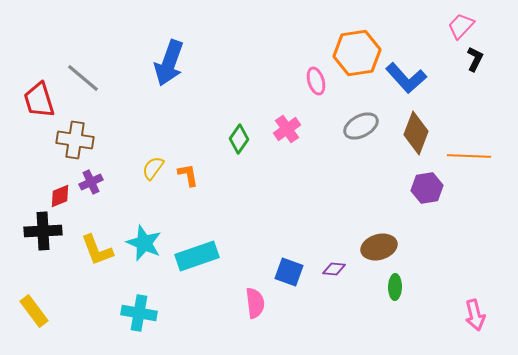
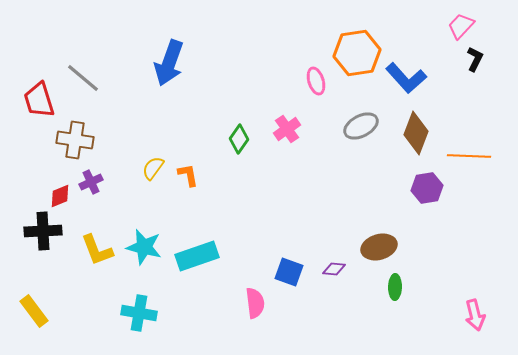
cyan star: moved 4 px down; rotated 9 degrees counterclockwise
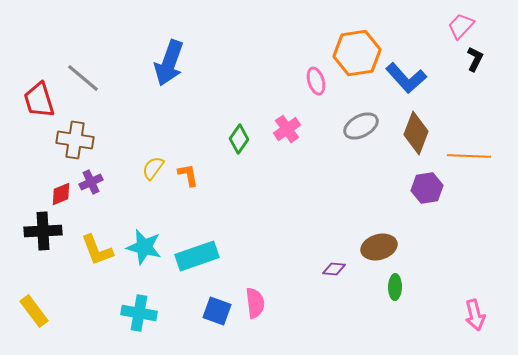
red diamond: moved 1 px right, 2 px up
blue square: moved 72 px left, 39 px down
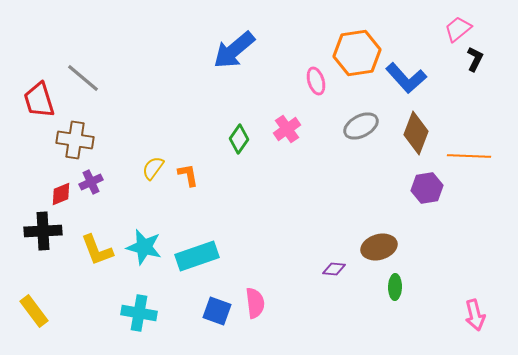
pink trapezoid: moved 3 px left, 3 px down; rotated 8 degrees clockwise
blue arrow: moved 65 px right, 13 px up; rotated 30 degrees clockwise
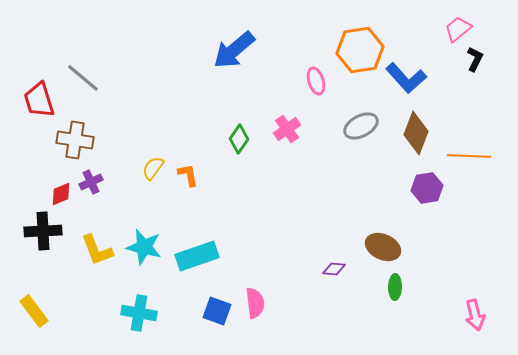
orange hexagon: moved 3 px right, 3 px up
brown ellipse: moved 4 px right; rotated 40 degrees clockwise
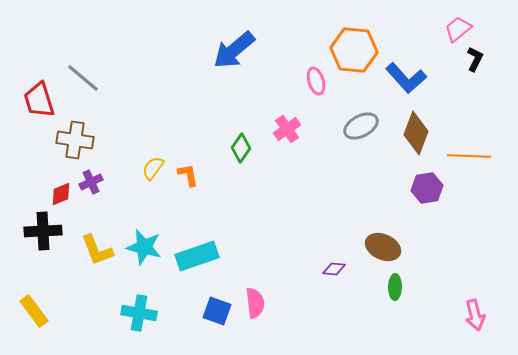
orange hexagon: moved 6 px left; rotated 15 degrees clockwise
green diamond: moved 2 px right, 9 px down
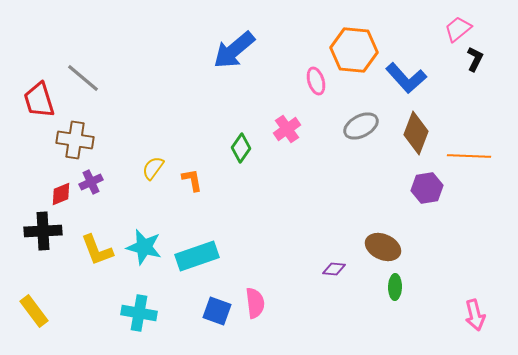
orange L-shape: moved 4 px right, 5 px down
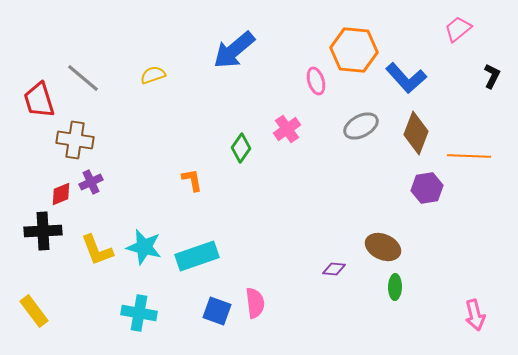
black L-shape: moved 17 px right, 17 px down
yellow semicircle: moved 93 px up; rotated 35 degrees clockwise
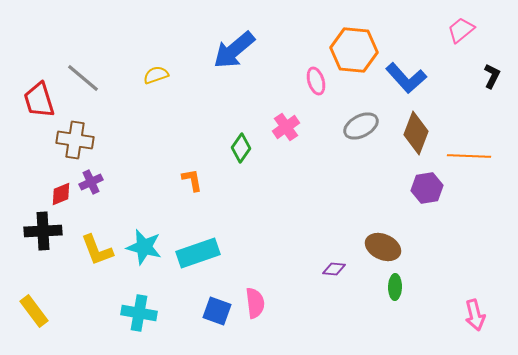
pink trapezoid: moved 3 px right, 1 px down
yellow semicircle: moved 3 px right
pink cross: moved 1 px left, 2 px up
cyan rectangle: moved 1 px right, 3 px up
